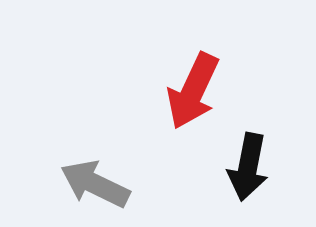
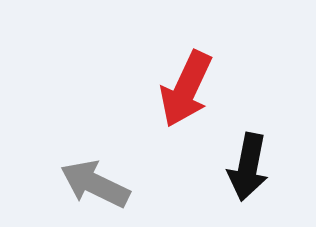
red arrow: moved 7 px left, 2 px up
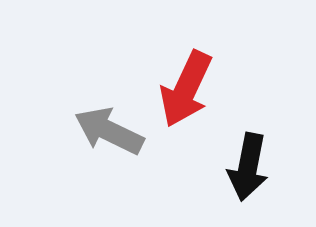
gray arrow: moved 14 px right, 53 px up
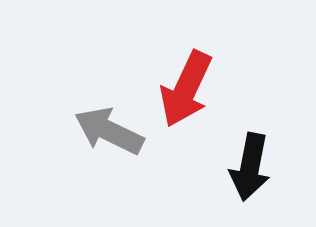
black arrow: moved 2 px right
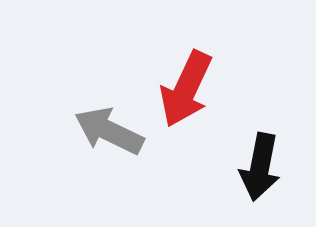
black arrow: moved 10 px right
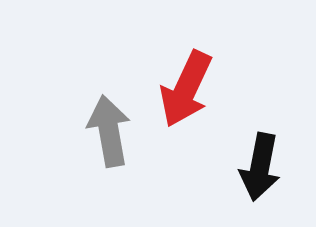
gray arrow: rotated 54 degrees clockwise
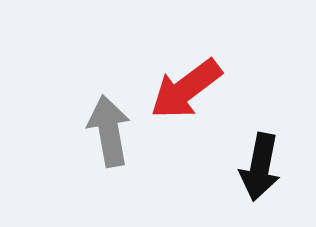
red arrow: rotated 28 degrees clockwise
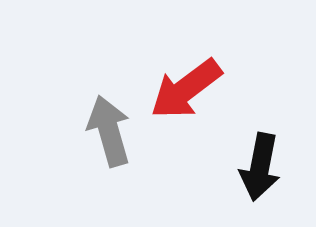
gray arrow: rotated 6 degrees counterclockwise
